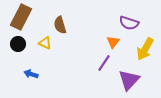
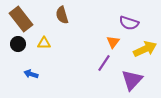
brown rectangle: moved 2 px down; rotated 65 degrees counterclockwise
brown semicircle: moved 2 px right, 10 px up
yellow triangle: moved 1 px left; rotated 24 degrees counterclockwise
yellow arrow: rotated 145 degrees counterclockwise
purple triangle: moved 3 px right
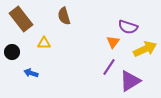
brown semicircle: moved 2 px right, 1 px down
purple semicircle: moved 1 px left, 4 px down
black circle: moved 6 px left, 8 px down
purple line: moved 5 px right, 4 px down
blue arrow: moved 1 px up
purple triangle: moved 2 px left, 1 px down; rotated 15 degrees clockwise
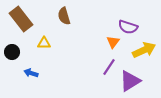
yellow arrow: moved 1 px left, 1 px down
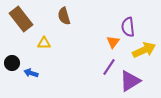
purple semicircle: rotated 66 degrees clockwise
black circle: moved 11 px down
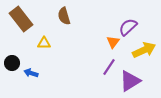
purple semicircle: rotated 54 degrees clockwise
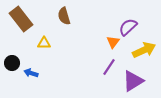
purple triangle: moved 3 px right
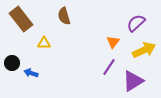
purple semicircle: moved 8 px right, 4 px up
